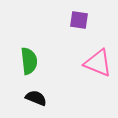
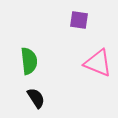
black semicircle: rotated 35 degrees clockwise
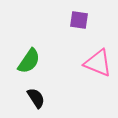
green semicircle: rotated 40 degrees clockwise
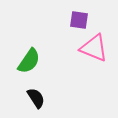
pink triangle: moved 4 px left, 15 px up
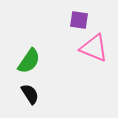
black semicircle: moved 6 px left, 4 px up
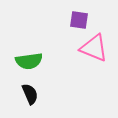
green semicircle: rotated 48 degrees clockwise
black semicircle: rotated 10 degrees clockwise
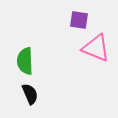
pink triangle: moved 2 px right
green semicircle: moved 4 px left; rotated 96 degrees clockwise
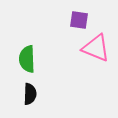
green semicircle: moved 2 px right, 2 px up
black semicircle: rotated 25 degrees clockwise
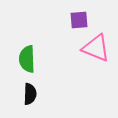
purple square: rotated 12 degrees counterclockwise
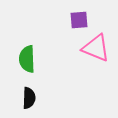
black semicircle: moved 1 px left, 4 px down
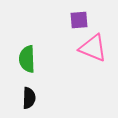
pink triangle: moved 3 px left
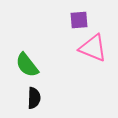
green semicircle: moved 6 px down; rotated 36 degrees counterclockwise
black semicircle: moved 5 px right
